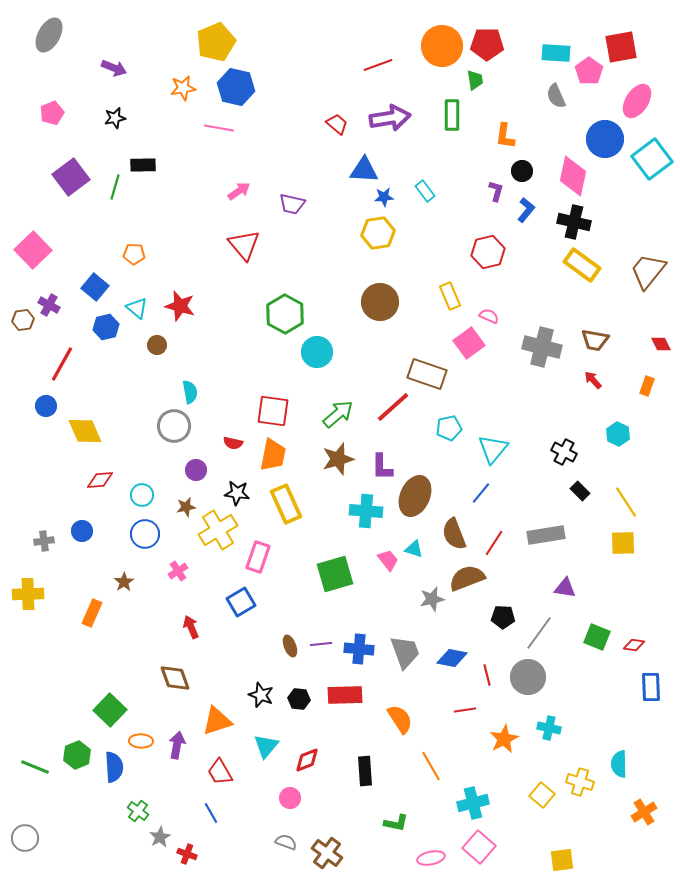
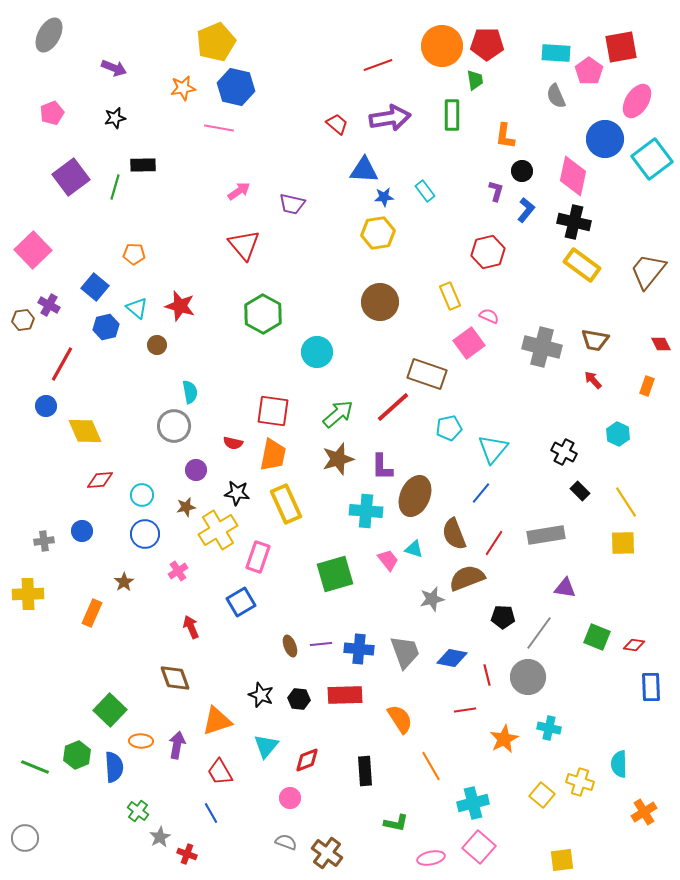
green hexagon at (285, 314): moved 22 px left
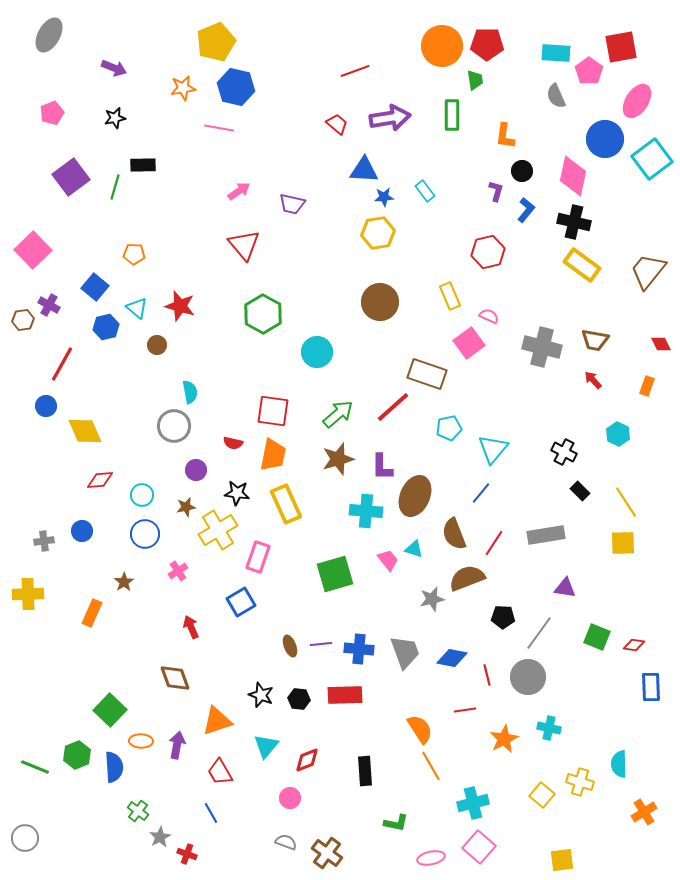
red line at (378, 65): moved 23 px left, 6 px down
orange semicircle at (400, 719): moved 20 px right, 10 px down
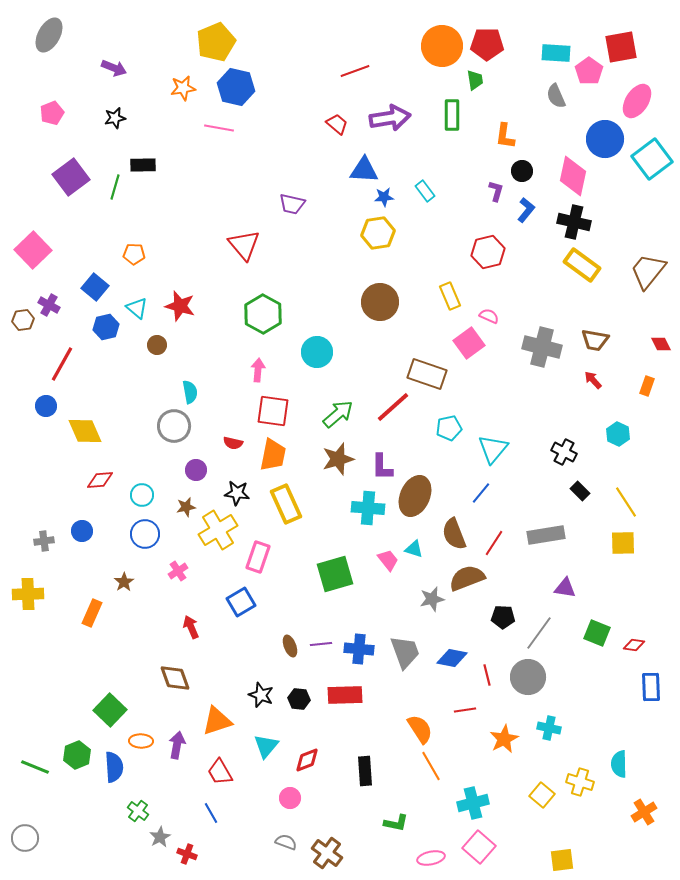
pink arrow at (239, 191): moved 19 px right, 179 px down; rotated 50 degrees counterclockwise
cyan cross at (366, 511): moved 2 px right, 3 px up
green square at (597, 637): moved 4 px up
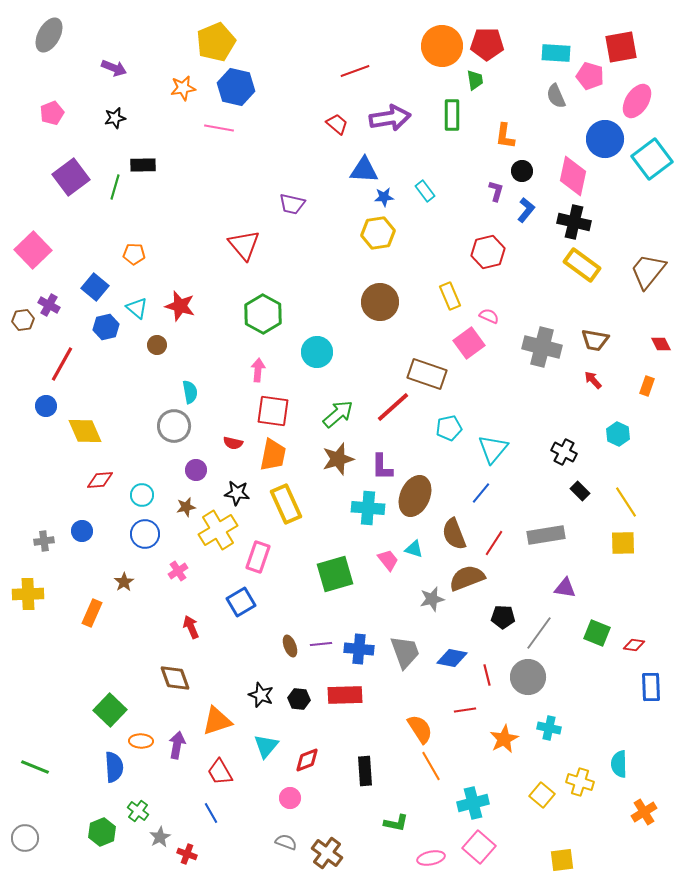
pink pentagon at (589, 71): moved 1 px right, 5 px down; rotated 20 degrees counterclockwise
green hexagon at (77, 755): moved 25 px right, 77 px down
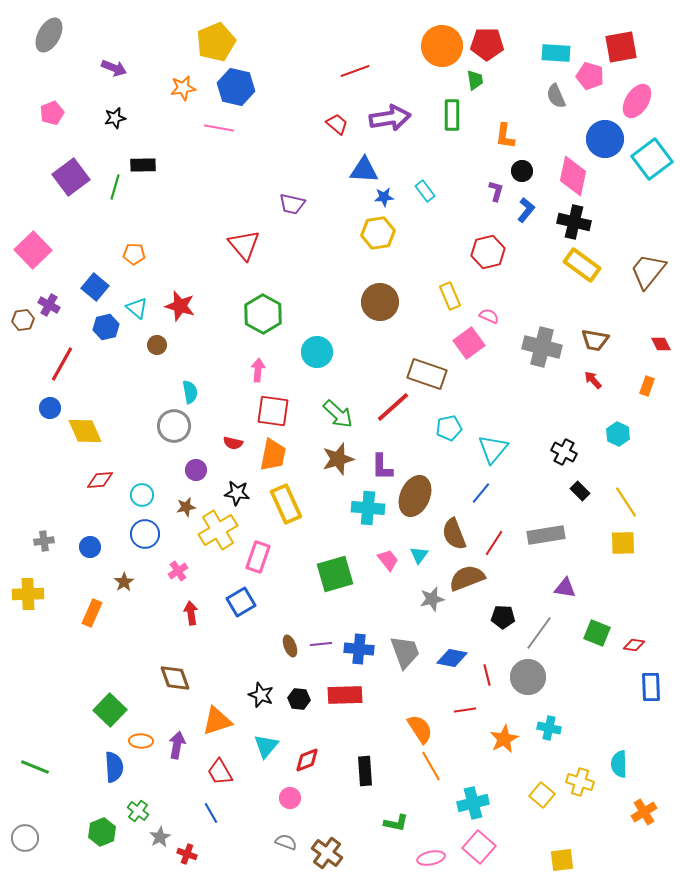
blue circle at (46, 406): moved 4 px right, 2 px down
green arrow at (338, 414): rotated 84 degrees clockwise
blue circle at (82, 531): moved 8 px right, 16 px down
cyan triangle at (414, 549): moved 5 px right, 6 px down; rotated 48 degrees clockwise
red arrow at (191, 627): moved 14 px up; rotated 15 degrees clockwise
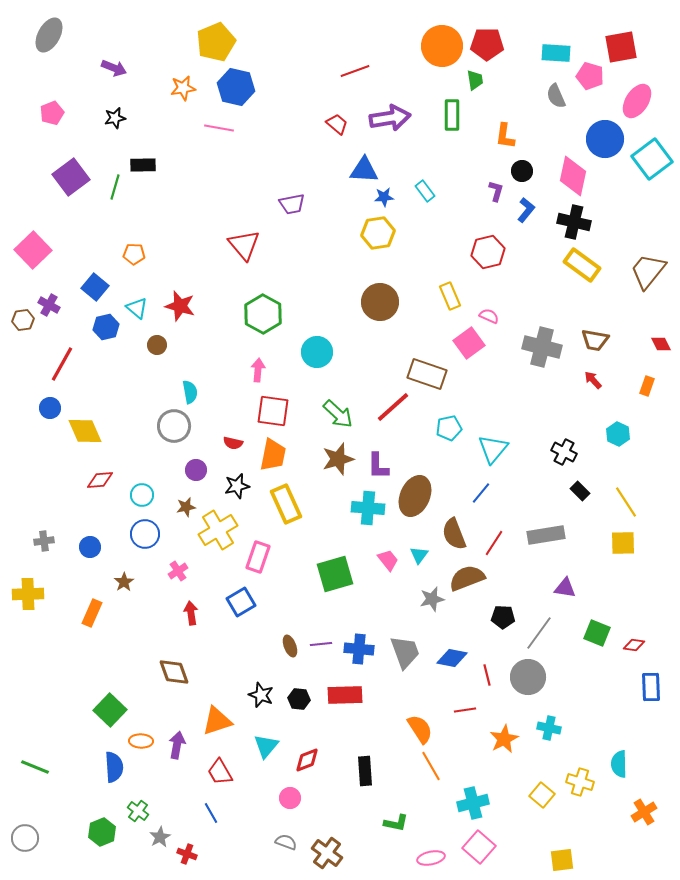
purple trapezoid at (292, 204): rotated 24 degrees counterclockwise
purple L-shape at (382, 467): moved 4 px left, 1 px up
black star at (237, 493): moved 7 px up; rotated 20 degrees counterclockwise
brown diamond at (175, 678): moved 1 px left, 6 px up
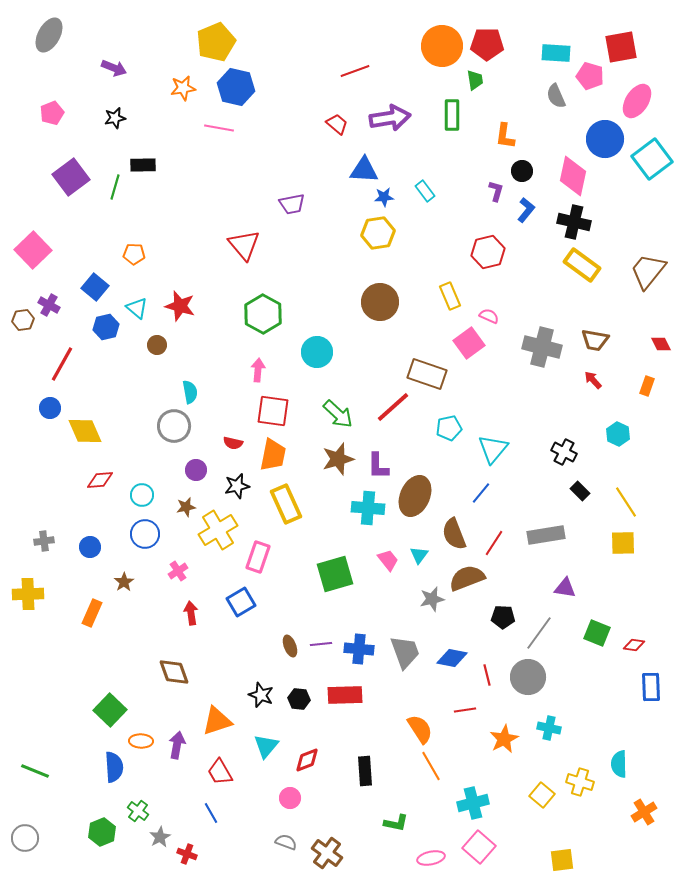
green line at (35, 767): moved 4 px down
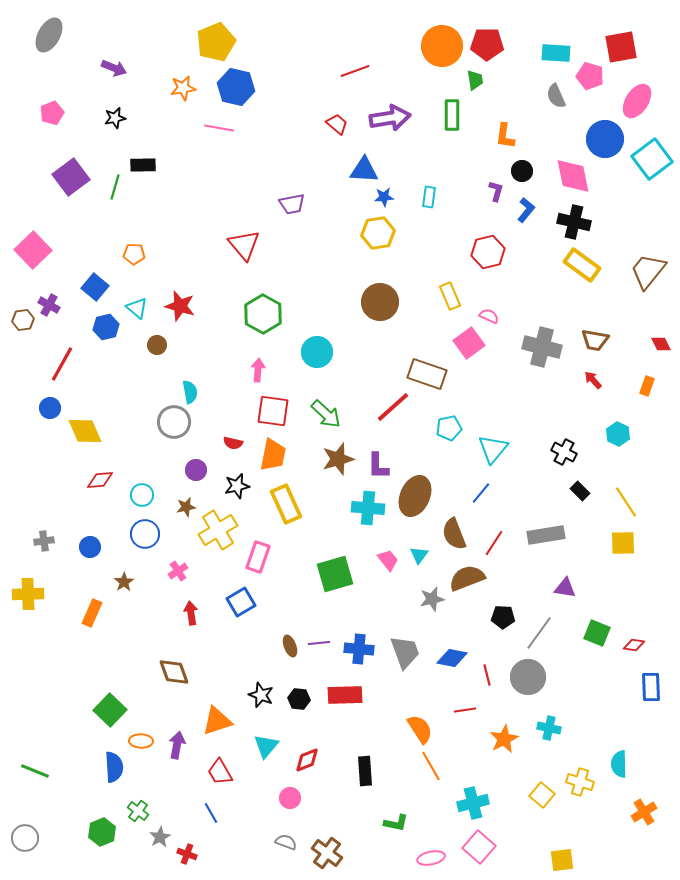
pink diamond at (573, 176): rotated 24 degrees counterclockwise
cyan rectangle at (425, 191): moved 4 px right, 6 px down; rotated 45 degrees clockwise
green arrow at (338, 414): moved 12 px left
gray circle at (174, 426): moved 4 px up
purple line at (321, 644): moved 2 px left, 1 px up
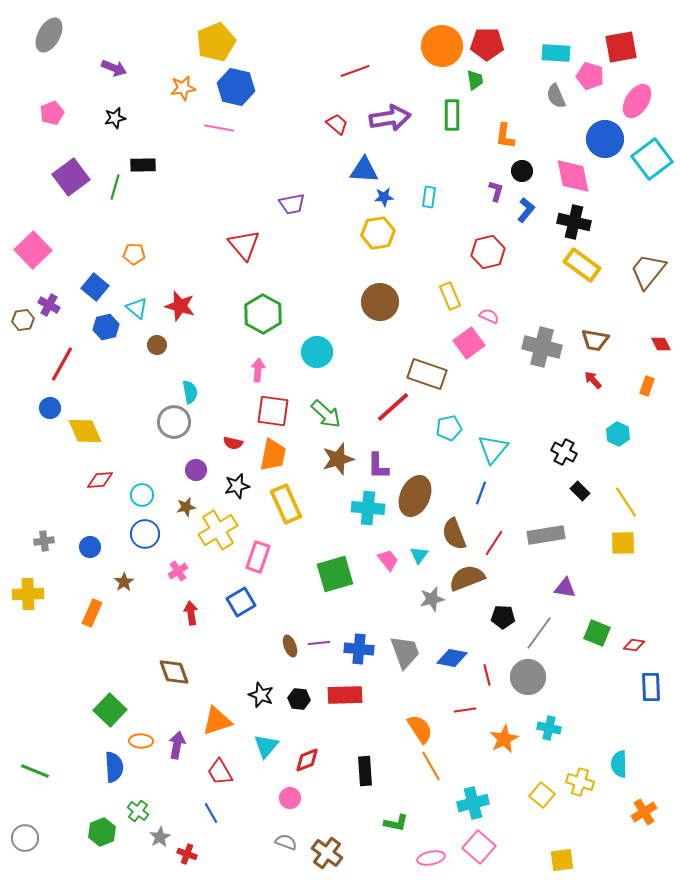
blue line at (481, 493): rotated 20 degrees counterclockwise
